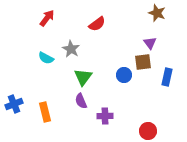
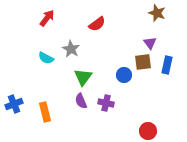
blue rectangle: moved 12 px up
purple cross: moved 1 px right, 13 px up; rotated 14 degrees clockwise
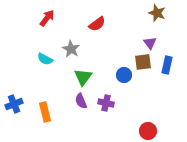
cyan semicircle: moved 1 px left, 1 px down
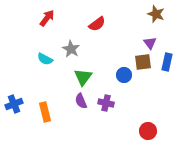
brown star: moved 1 px left, 1 px down
blue rectangle: moved 3 px up
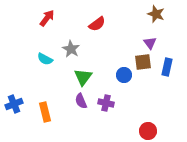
blue rectangle: moved 5 px down
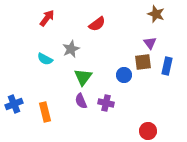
gray star: rotated 18 degrees clockwise
blue rectangle: moved 1 px up
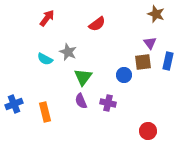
gray star: moved 3 px left, 3 px down; rotated 24 degrees counterclockwise
blue rectangle: moved 1 px right, 5 px up
purple cross: moved 2 px right
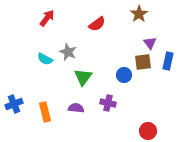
brown star: moved 17 px left; rotated 18 degrees clockwise
purple semicircle: moved 5 px left, 7 px down; rotated 119 degrees clockwise
